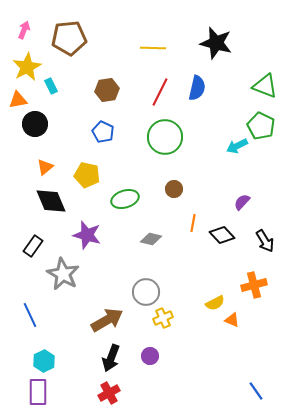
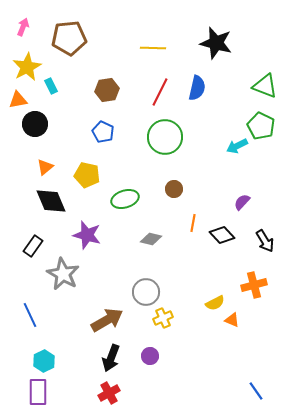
pink arrow at (24, 30): moved 1 px left, 3 px up
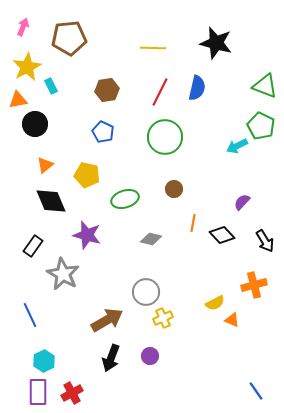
orange triangle at (45, 167): moved 2 px up
red cross at (109, 393): moved 37 px left
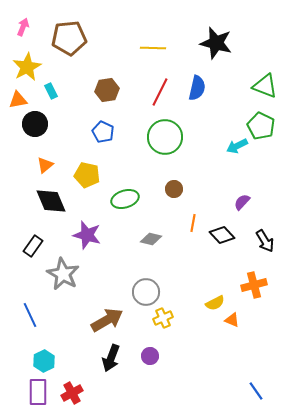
cyan rectangle at (51, 86): moved 5 px down
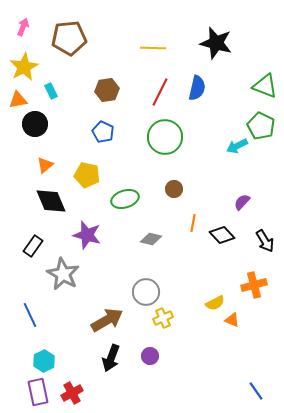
yellow star at (27, 67): moved 3 px left
purple rectangle at (38, 392): rotated 12 degrees counterclockwise
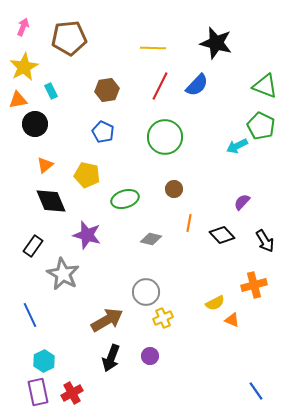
blue semicircle at (197, 88): moved 3 px up; rotated 30 degrees clockwise
red line at (160, 92): moved 6 px up
orange line at (193, 223): moved 4 px left
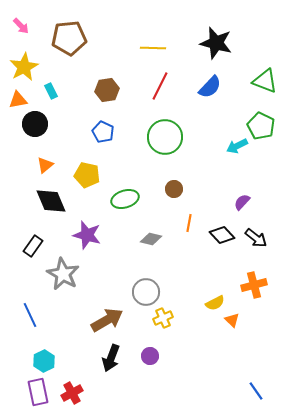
pink arrow at (23, 27): moved 2 px left, 1 px up; rotated 114 degrees clockwise
blue semicircle at (197, 85): moved 13 px right, 2 px down
green triangle at (265, 86): moved 5 px up
black arrow at (265, 241): moved 9 px left, 3 px up; rotated 20 degrees counterclockwise
orange triangle at (232, 320): rotated 21 degrees clockwise
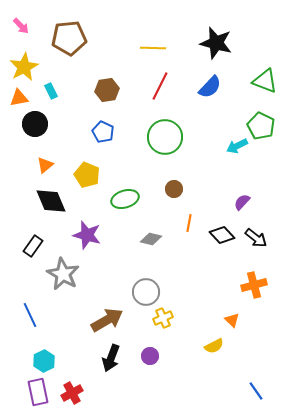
orange triangle at (18, 100): moved 1 px right, 2 px up
yellow pentagon at (87, 175): rotated 10 degrees clockwise
yellow semicircle at (215, 303): moved 1 px left, 43 px down
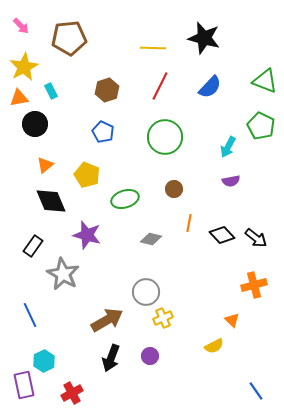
black star at (216, 43): moved 12 px left, 5 px up
brown hexagon at (107, 90): rotated 10 degrees counterclockwise
cyan arrow at (237, 146): moved 9 px left, 1 px down; rotated 35 degrees counterclockwise
purple semicircle at (242, 202): moved 11 px left, 21 px up; rotated 144 degrees counterclockwise
purple rectangle at (38, 392): moved 14 px left, 7 px up
